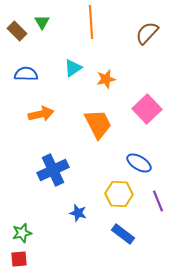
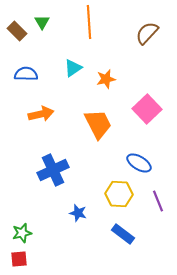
orange line: moved 2 px left
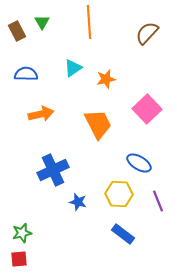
brown rectangle: rotated 18 degrees clockwise
blue star: moved 11 px up
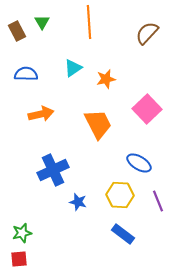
yellow hexagon: moved 1 px right, 1 px down
